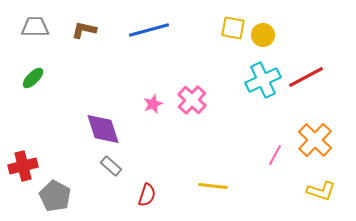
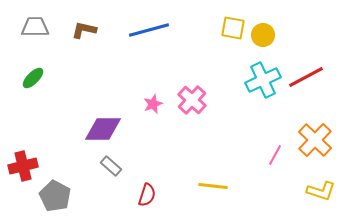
purple diamond: rotated 72 degrees counterclockwise
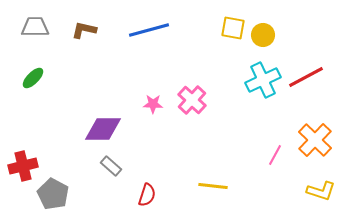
pink star: rotated 24 degrees clockwise
gray pentagon: moved 2 px left, 2 px up
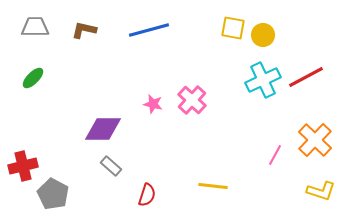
pink star: rotated 12 degrees clockwise
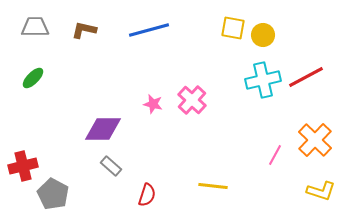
cyan cross: rotated 12 degrees clockwise
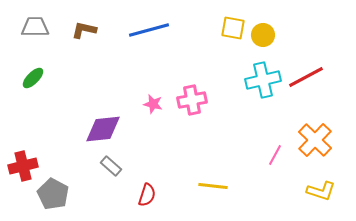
pink cross: rotated 36 degrees clockwise
purple diamond: rotated 6 degrees counterclockwise
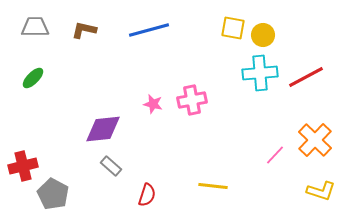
cyan cross: moved 3 px left, 7 px up; rotated 8 degrees clockwise
pink line: rotated 15 degrees clockwise
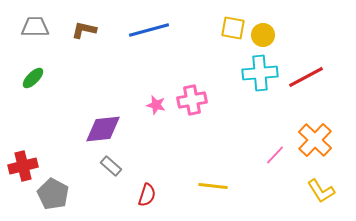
pink star: moved 3 px right, 1 px down
yellow L-shape: rotated 40 degrees clockwise
